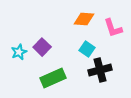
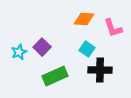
black cross: rotated 15 degrees clockwise
green rectangle: moved 2 px right, 2 px up
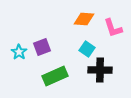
purple square: rotated 24 degrees clockwise
cyan star: rotated 14 degrees counterclockwise
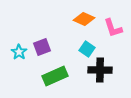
orange diamond: rotated 20 degrees clockwise
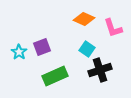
black cross: rotated 20 degrees counterclockwise
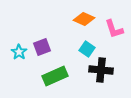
pink L-shape: moved 1 px right, 1 px down
black cross: moved 1 px right; rotated 25 degrees clockwise
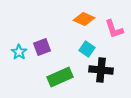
green rectangle: moved 5 px right, 1 px down
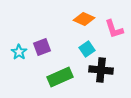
cyan square: rotated 21 degrees clockwise
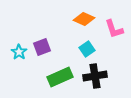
black cross: moved 6 px left, 6 px down; rotated 15 degrees counterclockwise
